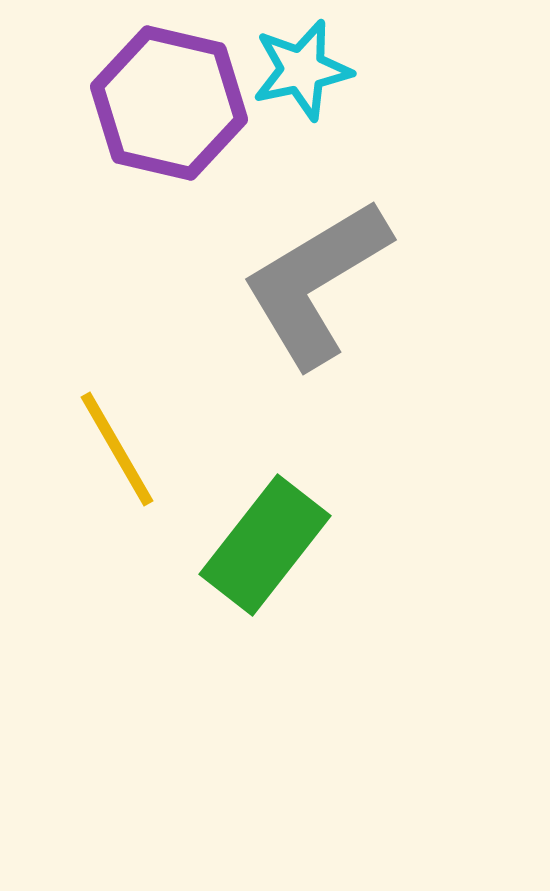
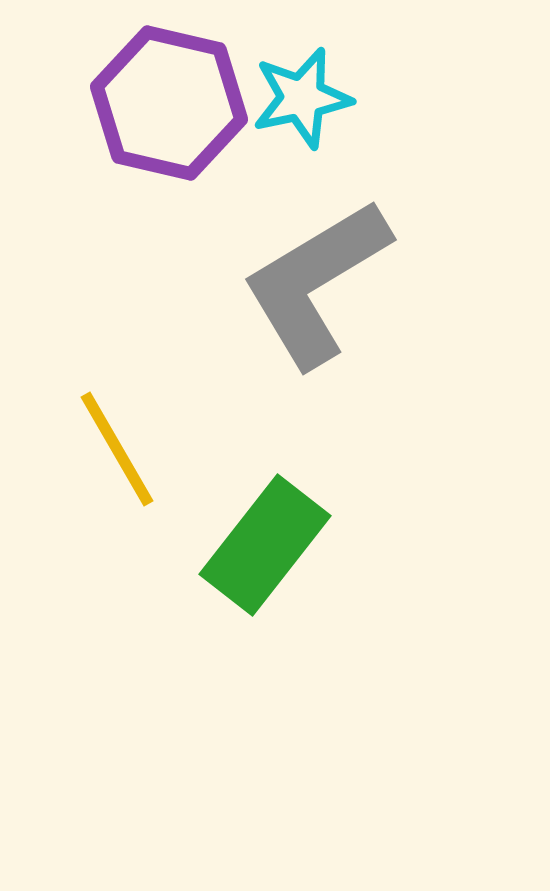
cyan star: moved 28 px down
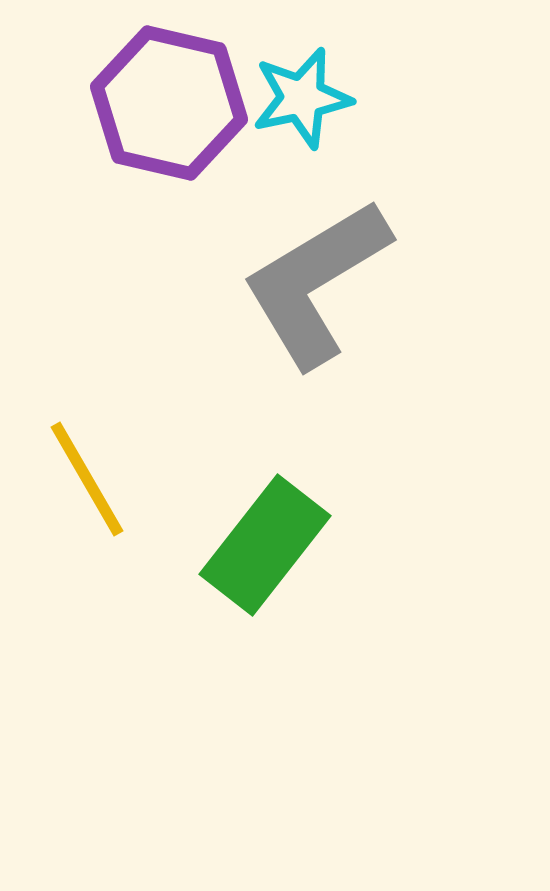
yellow line: moved 30 px left, 30 px down
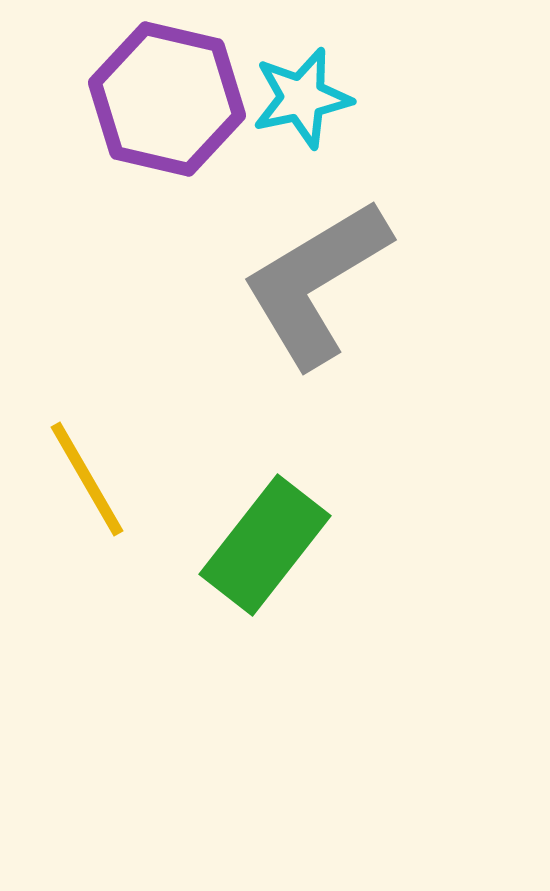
purple hexagon: moved 2 px left, 4 px up
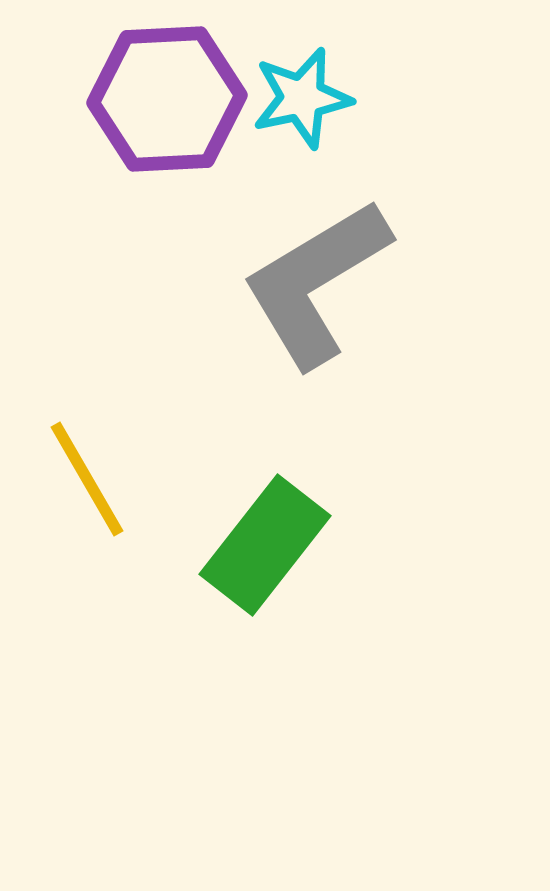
purple hexagon: rotated 16 degrees counterclockwise
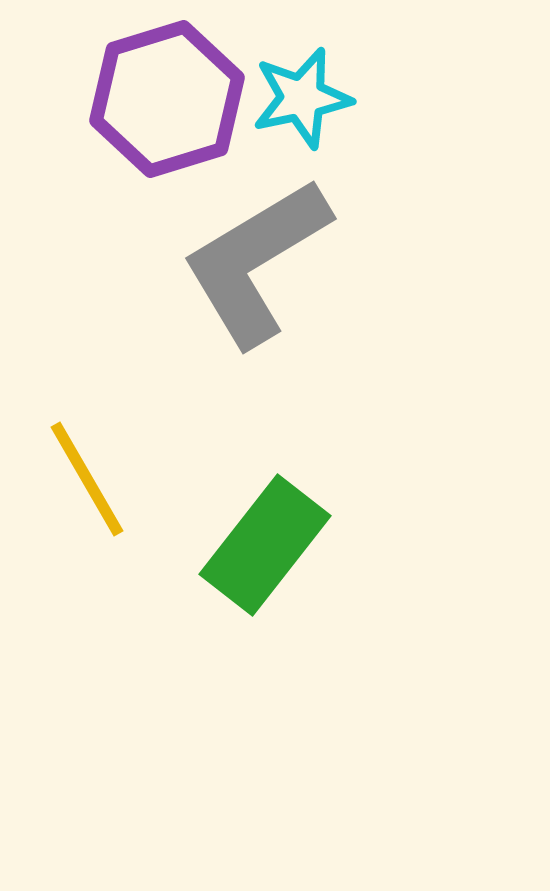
purple hexagon: rotated 14 degrees counterclockwise
gray L-shape: moved 60 px left, 21 px up
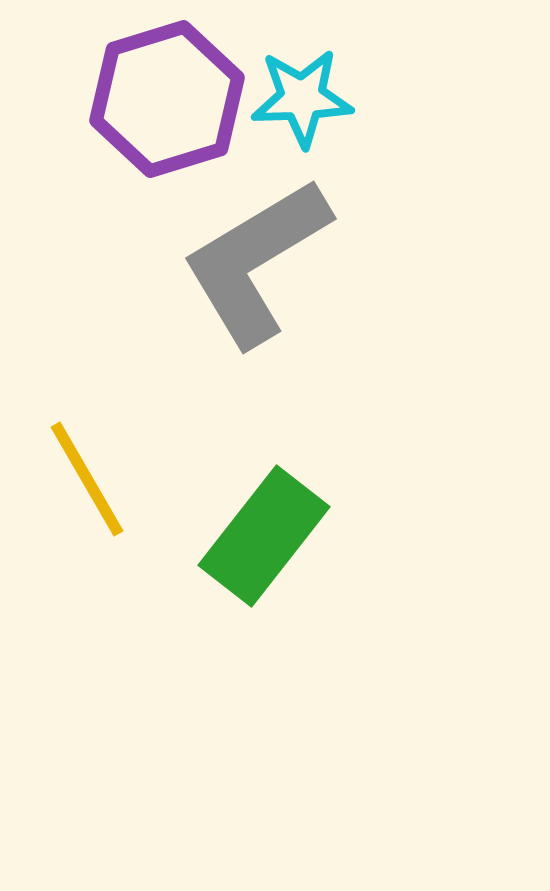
cyan star: rotated 10 degrees clockwise
green rectangle: moved 1 px left, 9 px up
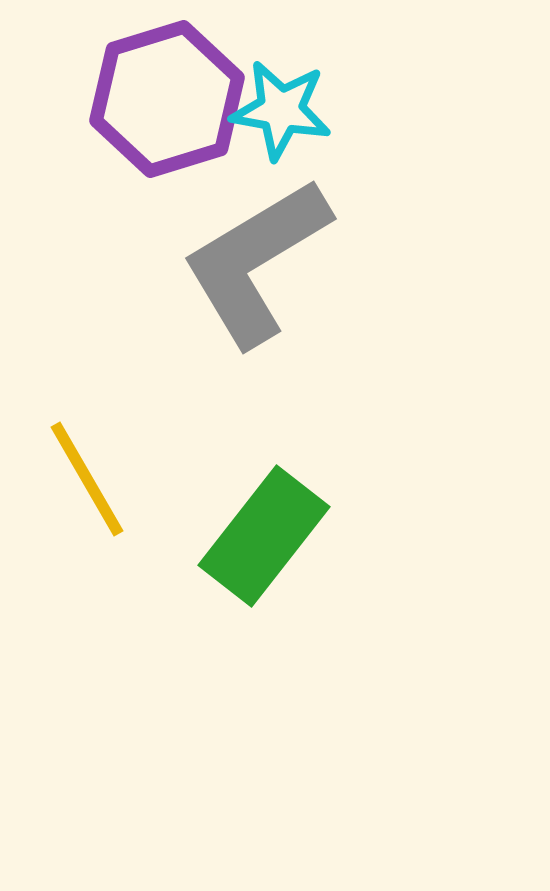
cyan star: moved 21 px left, 12 px down; rotated 12 degrees clockwise
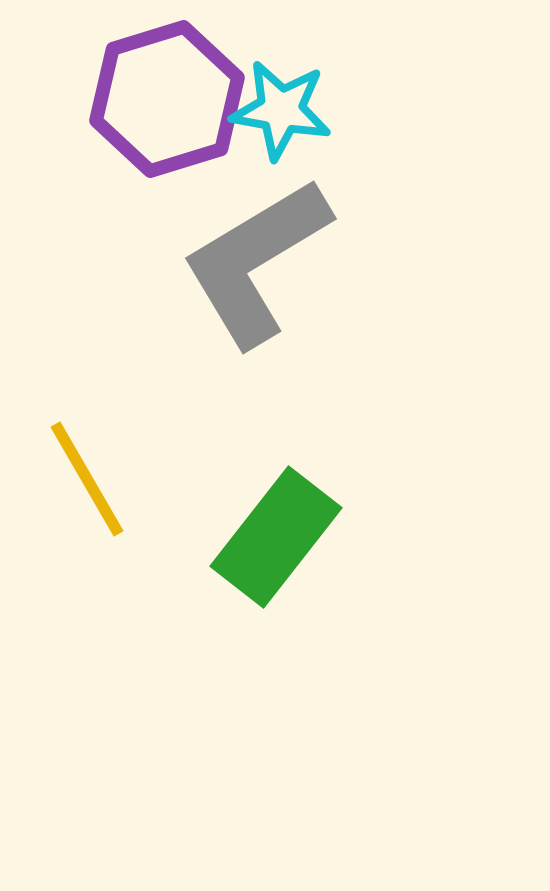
green rectangle: moved 12 px right, 1 px down
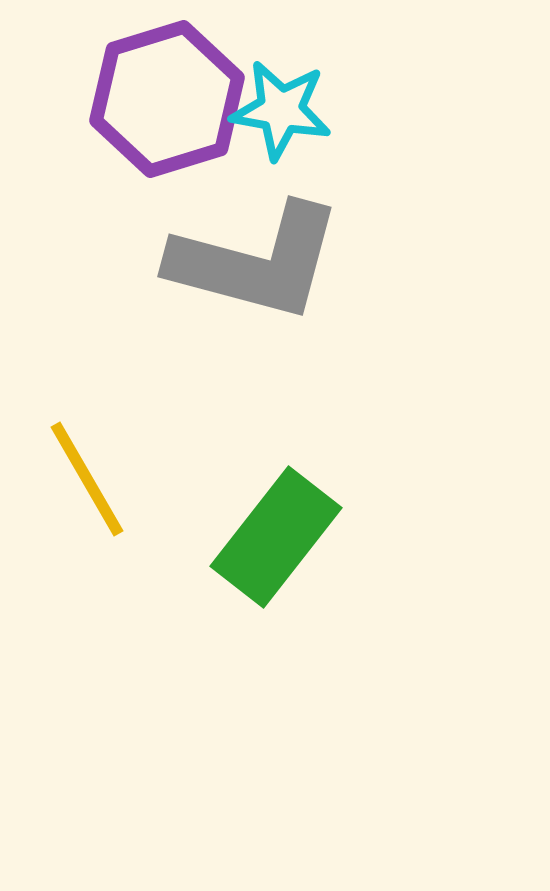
gray L-shape: rotated 134 degrees counterclockwise
